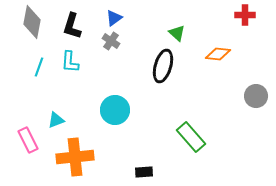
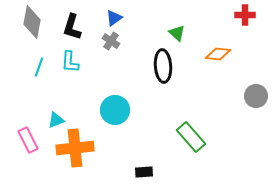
black L-shape: moved 1 px down
black ellipse: rotated 20 degrees counterclockwise
orange cross: moved 9 px up
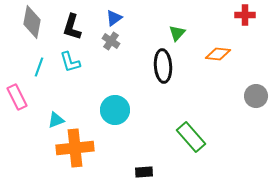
green triangle: rotated 30 degrees clockwise
cyan L-shape: rotated 20 degrees counterclockwise
pink rectangle: moved 11 px left, 43 px up
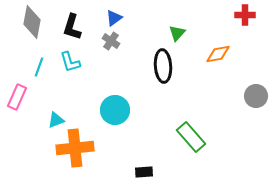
orange diamond: rotated 15 degrees counterclockwise
pink rectangle: rotated 50 degrees clockwise
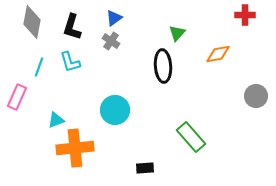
black rectangle: moved 1 px right, 4 px up
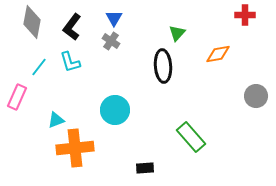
blue triangle: rotated 24 degrees counterclockwise
black L-shape: rotated 20 degrees clockwise
cyan line: rotated 18 degrees clockwise
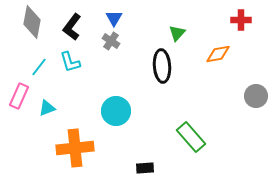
red cross: moved 4 px left, 5 px down
black ellipse: moved 1 px left
pink rectangle: moved 2 px right, 1 px up
cyan circle: moved 1 px right, 1 px down
cyan triangle: moved 9 px left, 12 px up
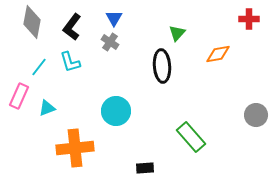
red cross: moved 8 px right, 1 px up
gray cross: moved 1 px left, 1 px down
gray circle: moved 19 px down
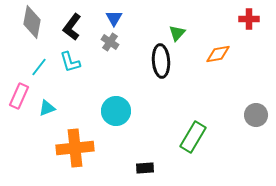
black ellipse: moved 1 px left, 5 px up
green rectangle: moved 2 px right; rotated 72 degrees clockwise
